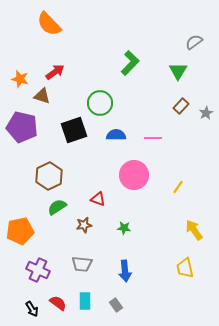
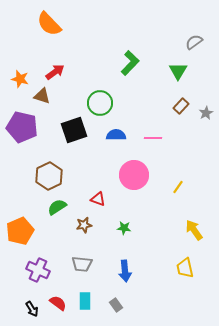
orange pentagon: rotated 12 degrees counterclockwise
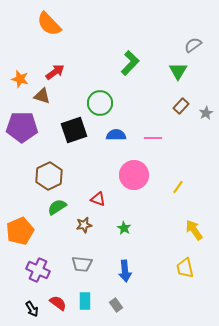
gray semicircle: moved 1 px left, 3 px down
purple pentagon: rotated 12 degrees counterclockwise
green star: rotated 24 degrees clockwise
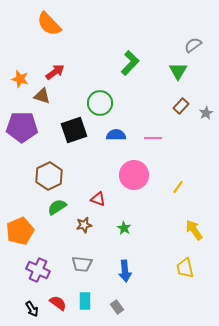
gray rectangle: moved 1 px right, 2 px down
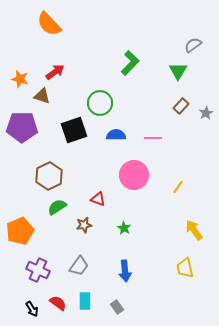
gray trapezoid: moved 3 px left, 2 px down; rotated 60 degrees counterclockwise
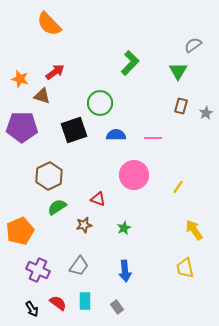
brown rectangle: rotated 28 degrees counterclockwise
green star: rotated 16 degrees clockwise
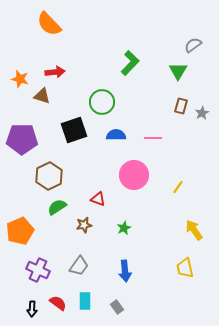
red arrow: rotated 30 degrees clockwise
green circle: moved 2 px right, 1 px up
gray star: moved 4 px left
purple pentagon: moved 12 px down
black arrow: rotated 35 degrees clockwise
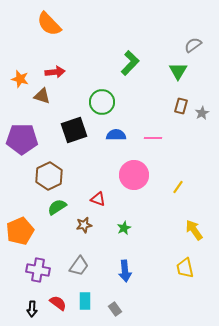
purple cross: rotated 15 degrees counterclockwise
gray rectangle: moved 2 px left, 2 px down
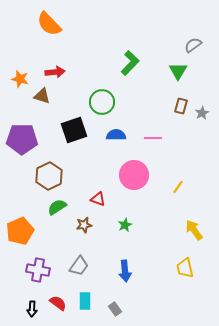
green star: moved 1 px right, 3 px up
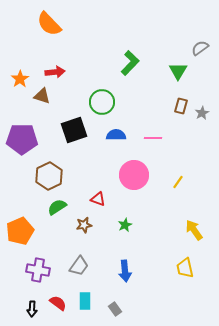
gray semicircle: moved 7 px right, 3 px down
orange star: rotated 24 degrees clockwise
yellow line: moved 5 px up
